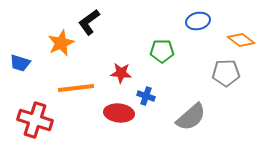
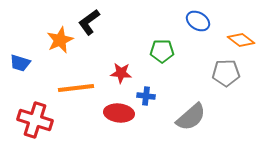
blue ellipse: rotated 45 degrees clockwise
orange star: moved 1 px left, 3 px up
blue cross: rotated 12 degrees counterclockwise
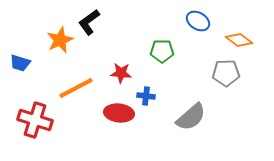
orange diamond: moved 2 px left
orange line: rotated 21 degrees counterclockwise
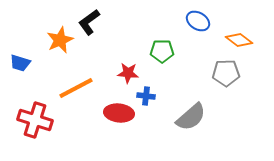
red star: moved 7 px right
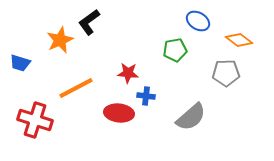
green pentagon: moved 13 px right, 1 px up; rotated 10 degrees counterclockwise
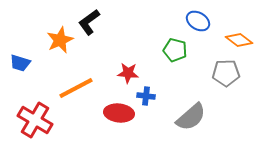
green pentagon: rotated 25 degrees clockwise
red cross: rotated 12 degrees clockwise
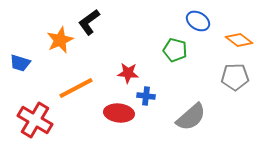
gray pentagon: moved 9 px right, 4 px down
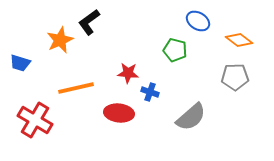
orange line: rotated 15 degrees clockwise
blue cross: moved 4 px right, 4 px up; rotated 12 degrees clockwise
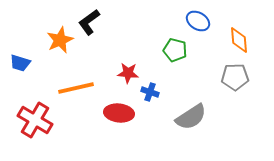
orange diamond: rotated 48 degrees clockwise
gray semicircle: rotated 8 degrees clockwise
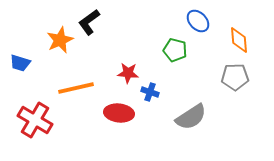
blue ellipse: rotated 15 degrees clockwise
